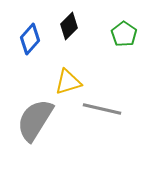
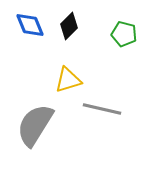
green pentagon: rotated 20 degrees counterclockwise
blue diamond: moved 14 px up; rotated 64 degrees counterclockwise
yellow triangle: moved 2 px up
gray semicircle: moved 5 px down
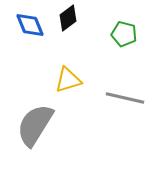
black diamond: moved 1 px left, 8 px up; rotated 8 degrees clockwise
gray line: moved 23 px right, 11 px up
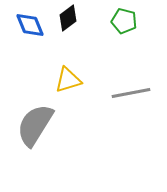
green pentagon: moved 13 px up
gray line: moved 6 px right, 5 px up; rotated 24 degrees counterclockwise
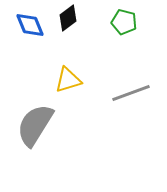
green pentagon: moved 1 px down
gray line: rotated 9 degrees counterclockwise
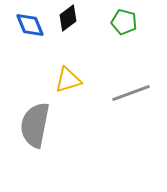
gray semicircle: rotated 21 degrees counterclockwise
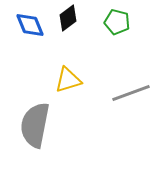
green pentagon: moved 7 px left
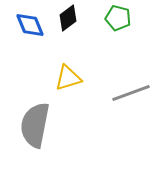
green pentagon: moved 1 px right, 4 px up
yellow triangle: moved 2 px up
